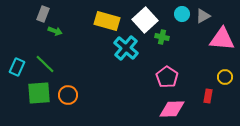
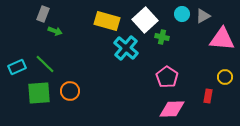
cyan rectangle: rotated 42 degrees clockwise
orange circle: moved 2 px right, 4 px up
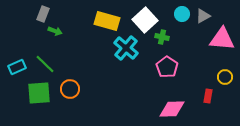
pink pentagon: moved 10 px up
orange circle: moved 2 px up
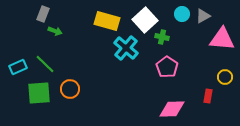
cyan rectangle: moved 1 px right
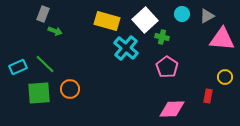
gray triangle: moved 4 px right
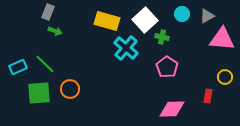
gray rectangle: moved 5 px right, 2 px up
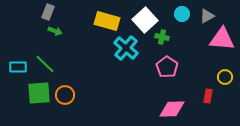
cyan rectangle: rotated 24 degrees clockwise
orange circle: moved 5 px left, 6 px down
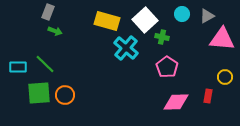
pink diamond: moved 4 px right, 7 px up
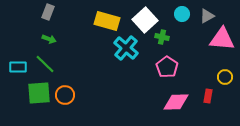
green arrow: moved 6 px left, 8 px down
